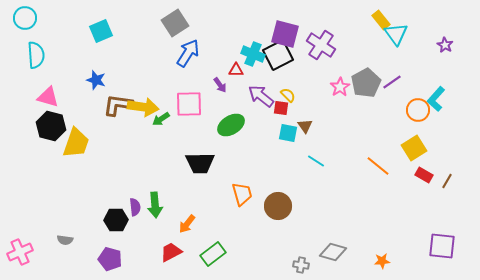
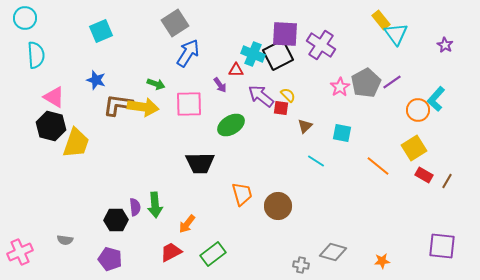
purple square at (285, 34): rotated 12 degrees counterclockwise
pink triangle at (48, 97): moved 6 px right; rotated 15 degrees clockwise
green arrow at (161, 119): moved 5 px left, 35 px up; rotated 126 degrees counterclockwise
brown triangle at (305, 126): rotated 21 degrees clockwise
cyan square at (288, 133): moved 54 px right
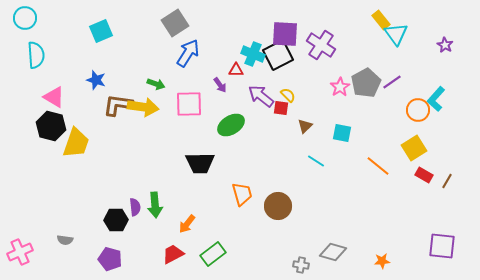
red trapezoid at (171, 252): moved 2 px right, 2 px down
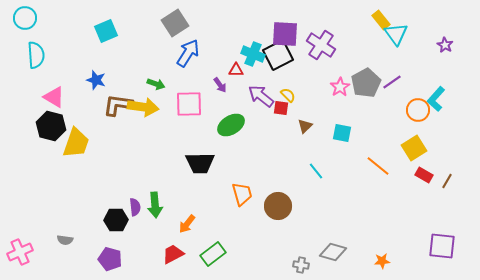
cyan square at (101, 31): moved 5 px right
cyan line at (316, 161): moved 10 px down; rotated 18 degrees clockwise
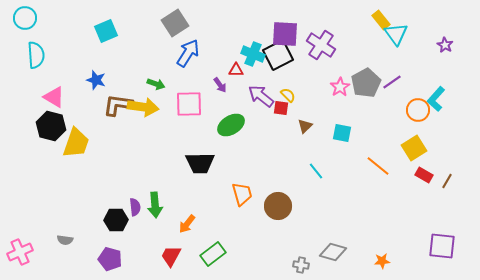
red trapezoid at (173, 254): moved 2 px left, 2 px down; rotated 35 degrees counterclockwise
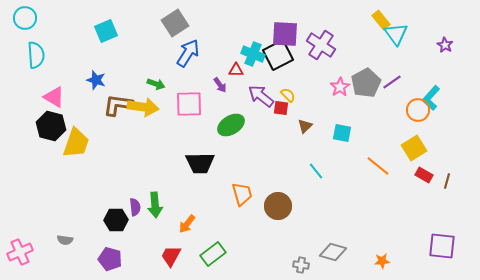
cyan L-shape at (436, 99): moved 5 px left, 1 px up
brown line at (447, 181): rotated 14 degrees counterclockwise
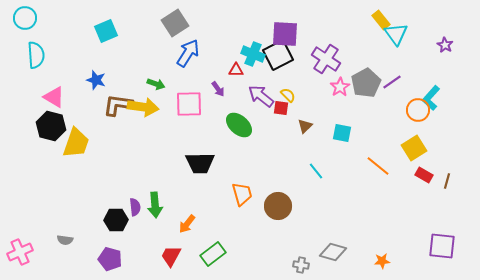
purple cross at (321, 45): moved 5 px right, 14 px down
purple arrow at (220, 85): moved 2 px left, 4 px down
green ellipse at (231, 125): moved 8 px right; rotated 72 degrees clockwise
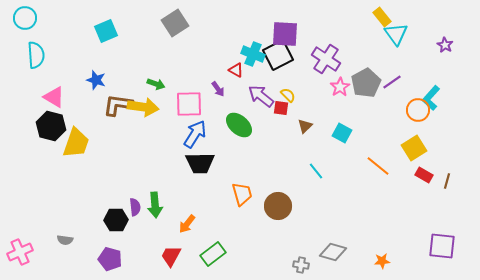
yellow rectangle at (381, 20): moved 1 px right, 3 px up
blue arrow at (188, 53): moved 7 px right, 81 px down
red triangle at (236, 70): rotated 28 degrees clockwise
cyan square at (342, 133): rotated 18 degrees clockwise
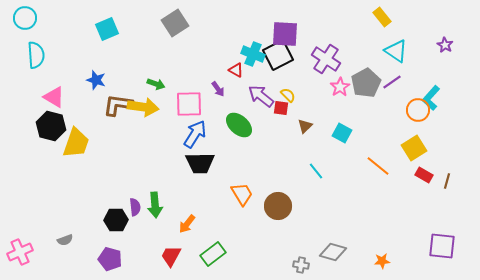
cyan square at (106, 31): moved 1 px right, 2 px up
cyan triangle at (396, 34): moved 17 px down; rotated 20 degrees counterclockwise
orange trapezoid at (242, 194): rotated 15 degrees counterclockwise
gray semicircle at (65, 240): rotated 28 degrees counterclockwise
